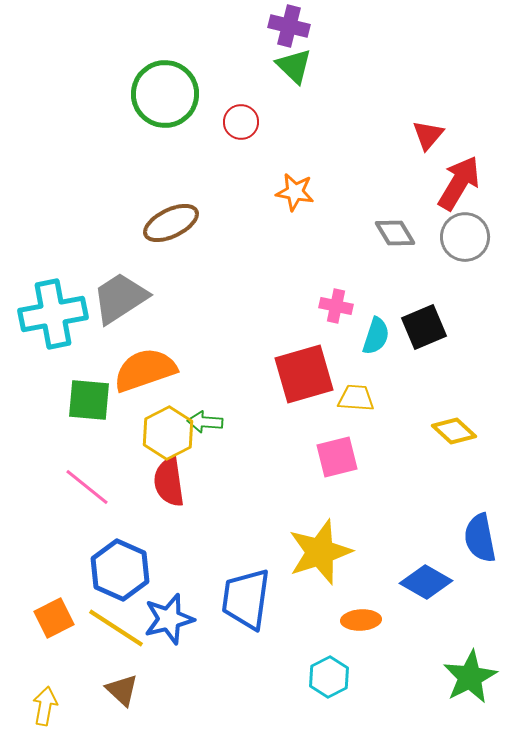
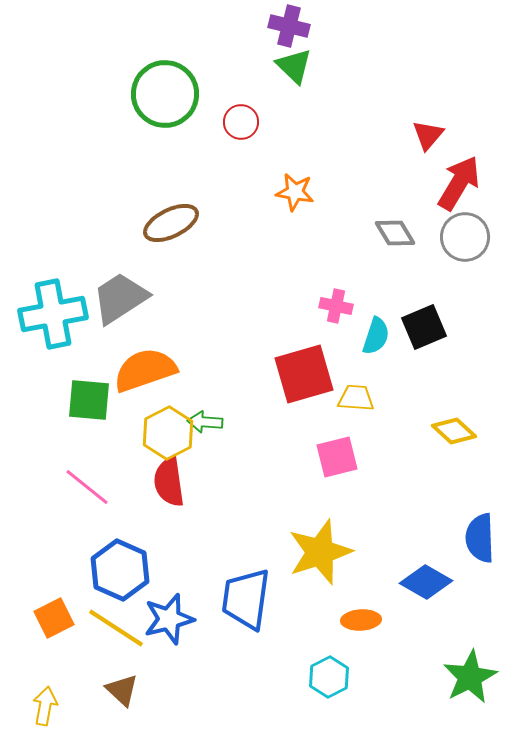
blue semicircle: rotated 9 degrees clockwise
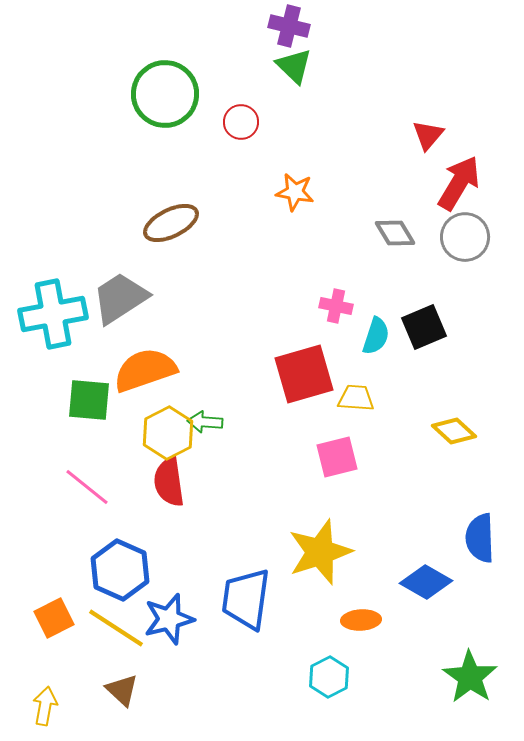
green star: rotated 10 degrees counterclockwise
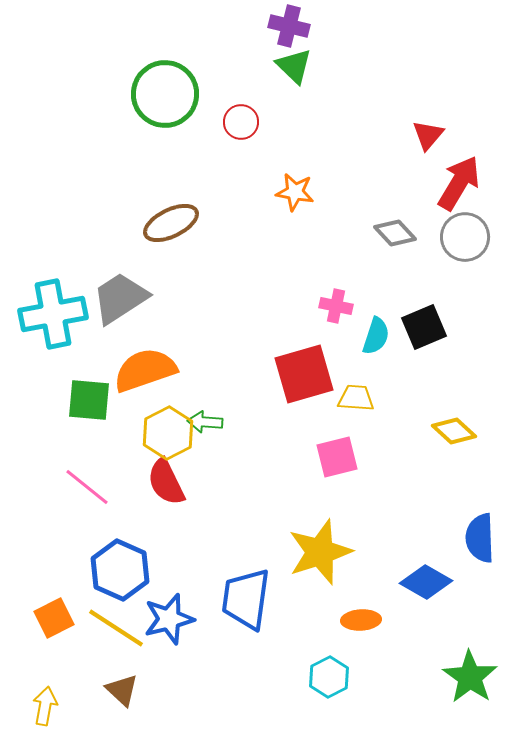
gray diamond: rotated 12 degrees counterclockwise
red semicircle: moved 3 px left; rotated 18 degrees counterclockwise
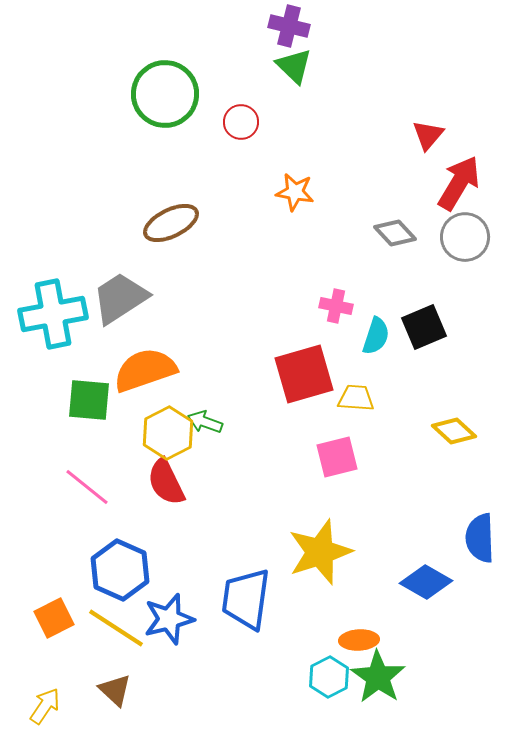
green arrow: rotated 16 degrees clockwise
orange ellipse: moved 2 px left, 20 px down
green star: moved 92 px left
brown triangle: moved 7 px left
yellow arrow: rotated 24 degrees clockwise
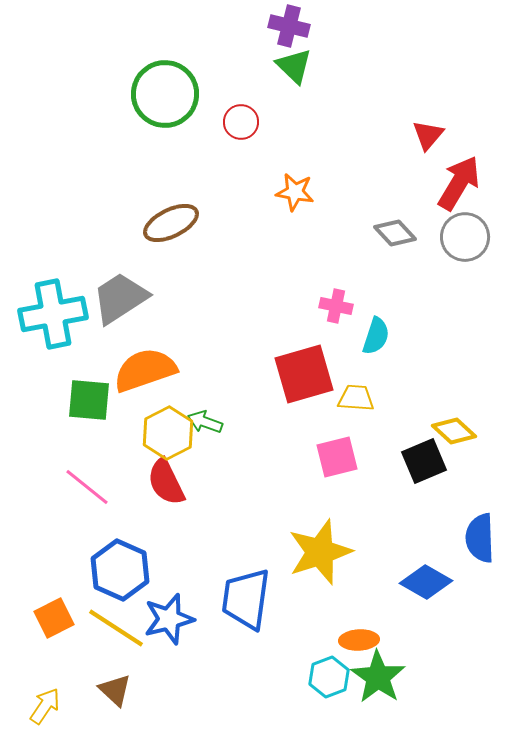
black square: moved 134 px down
cyan hexagon: rotated 6 degrees clockwise
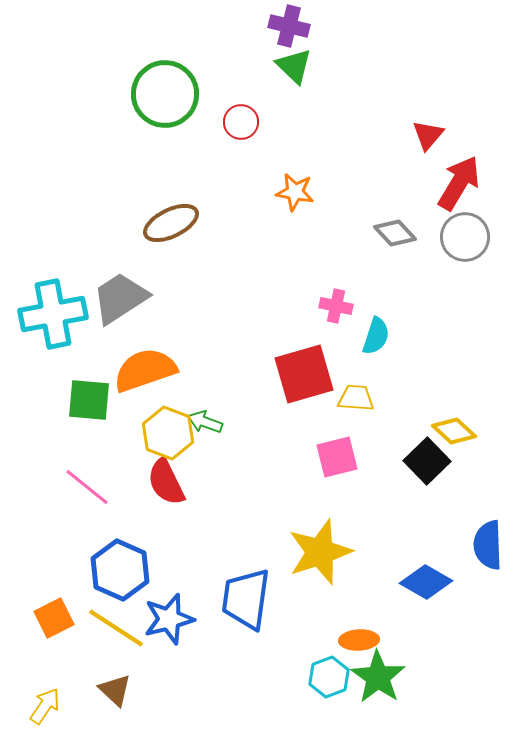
yellow hexagon: rotated 12 degrees counterclockwise
black square: moved 3 px right; rotated 21 degrees counterclockwise
blue semicircle: moved 8 px right, 7 px down
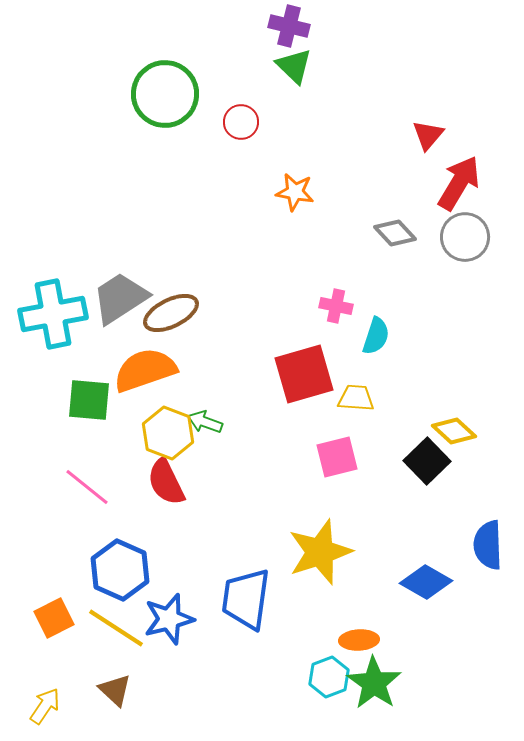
brown ellipse: moved 90 px down
green star: moved 4 px left, 6 px down
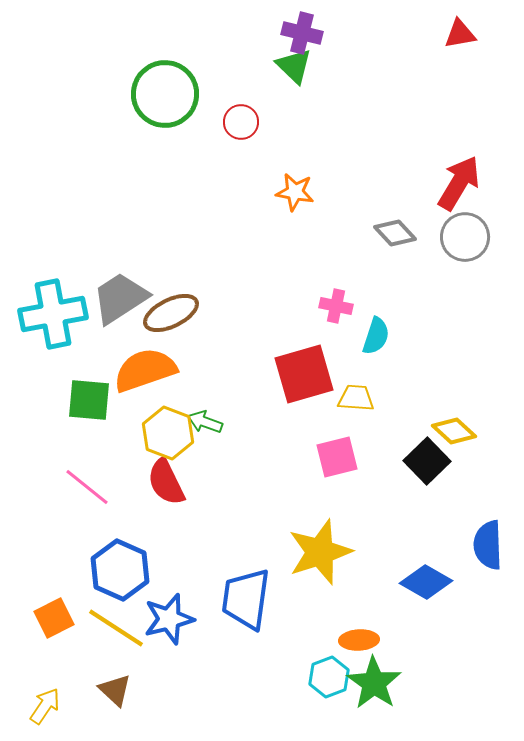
purple cross: moved 13 px right, 7 px down
red triangle: moved 32 px right, 101 px up; rotated 40 degrees clockwise
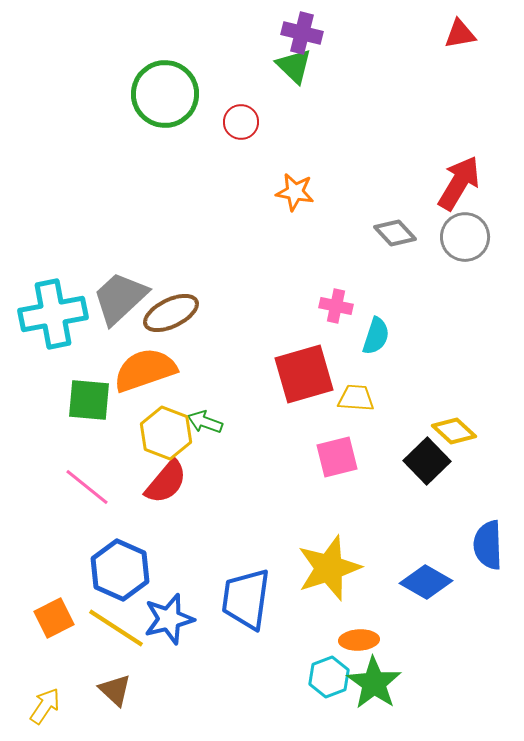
gray trapezoid: rotated 10 degrees counterclockwise
yellow hexagon: moved 2 px left
red semicircle: rotated 114 degrees counterclockwise
yellow star: moved 9 px right, 16 px down
